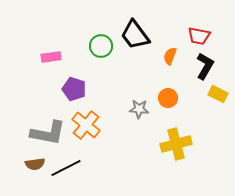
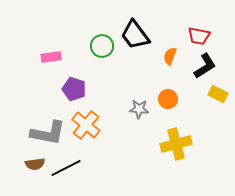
green circle: moved 1 px right
black L-shape: rotated 28 degrees clockwise
orange circle: moved 1 px down
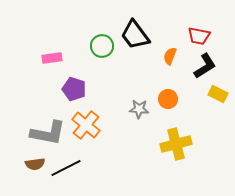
pink rectangle: moved 1 px right, 1 px down
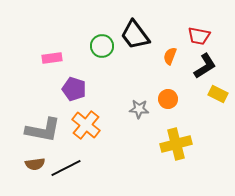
gray L-shape: moved 5 px left, 3 px up
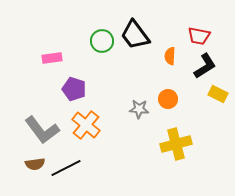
green circle: moved 5 px up
orange semicircle: rotated 18 degrees counterclockwise
gray L-shape: moved 1 px left; rotated 42 degrees clockwise
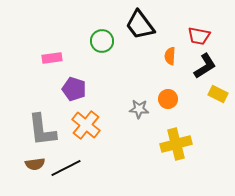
black trapezoid: moved 5 px right, 10 px up
gray L-shape: rotated 30 degrees clockwise
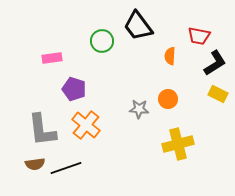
black trapezoid: moved 2 px left, 1 px down
black L-shape: moved 10 px right, 3 px up
yellow cross: moved 2 px right
black line: rotated 8 degrees clockwise
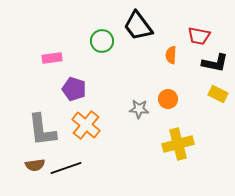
orange semicircle: moved 1 px right, 1 px up
black L-shape: rotated 44 degrees clockwise
brown semicircle: moved 1 px down
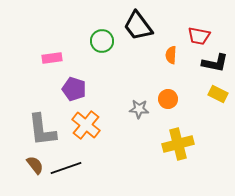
brown semicircle: rotated 120 degrees counterclockwise
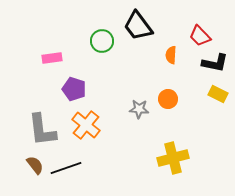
red trapezoid: moved 1 px right; rotated 35 degrees clockwise
yellow cross: moved 5 px left, 14 px down
